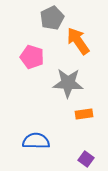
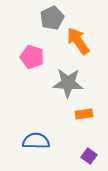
purple square: moved 3 px right, 3 px up
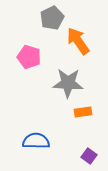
pink pentagon: moved 3 px left
orange rectangle: moved 1 px left, 2 px up
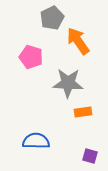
pink pentagon: moved 2 px right
purple square: moved 1 px right; rotated 21 degrees counterclockwise
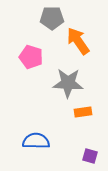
gray pentagon: rotated 25 degrees clockwise
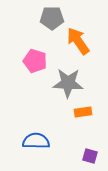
pink pentagon: moved 4 px right, 4 px down
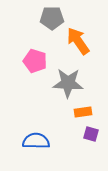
purple square: moved 1 px right, 22 px up
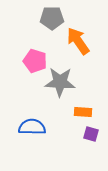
gray star: moved 8 px left, 1 px up
orange rectangle: rotated 12 degrees clockwise
blue semicircle: moved 4 px left, 14 px up
